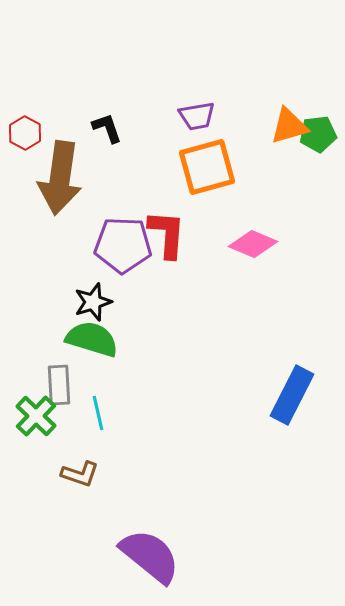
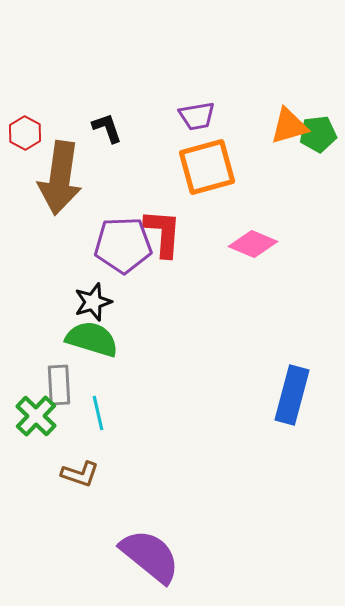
red L-shape: moved 4 px left, 1 px up
purple pentagon: rotated 4 degrees counterclockwise
blue rectangle: rotated 12 degrees counterclockwise
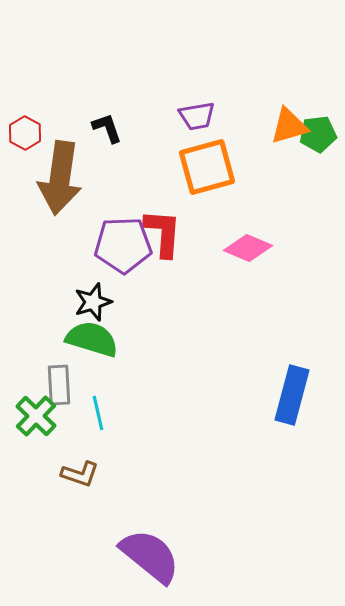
pink diamond: moved 5 px left, 4 px down
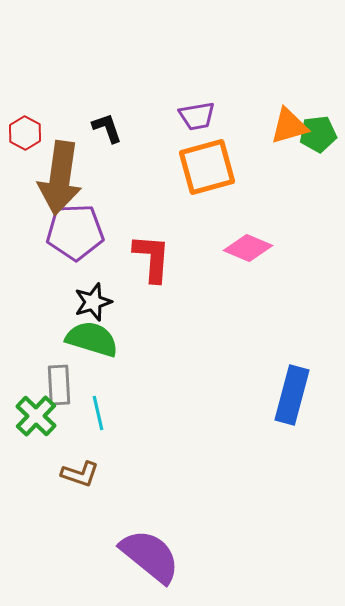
red L-shape: moved 11 px left, 25 px down
purple pentagon: moved 48 px left, 13 px up
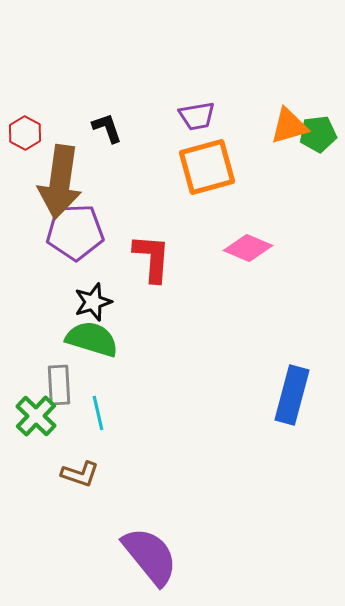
brown arrow: moved 4 px down
purple semicircle: rotated 12 degrees clockwise
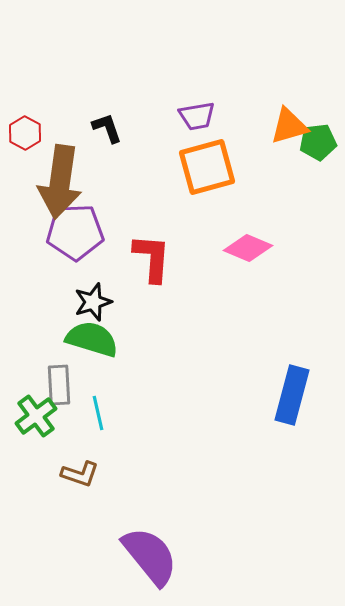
green pentagon: moved 8 px down
green cross: rotated 9 degrees clockwise
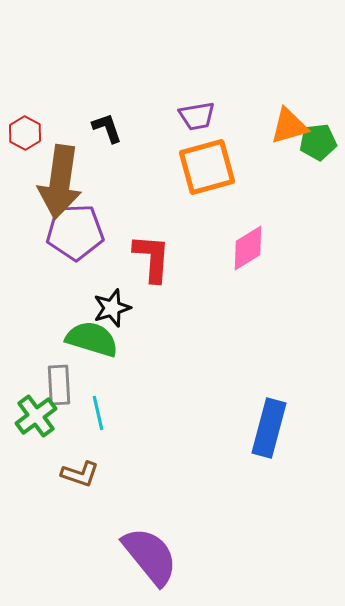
pink diamond: rotated 54 degrees counterclockwise
black star: moved 19 px right, 6 px down
blue rectangle: moved 23 px left, 33 px down
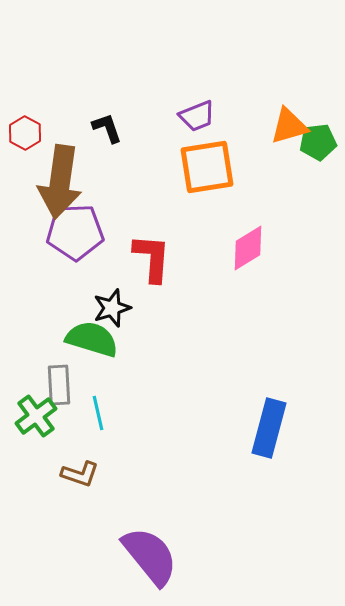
purple trapezoid: rotated 12 degrees counterclockwise
orange square: rotated 6 degrees clockwise
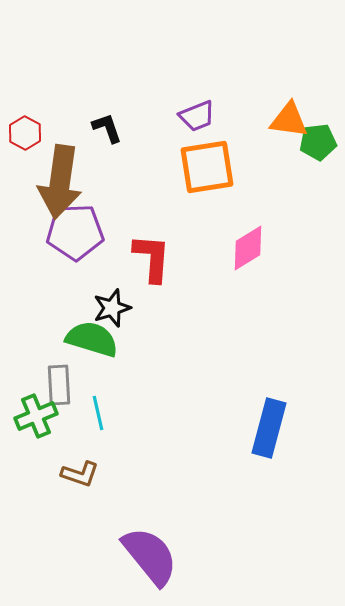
orange triangle: moved 6 px up; rotated 24 degrees clockwise
green cross: rotated 15 degrees clockwise
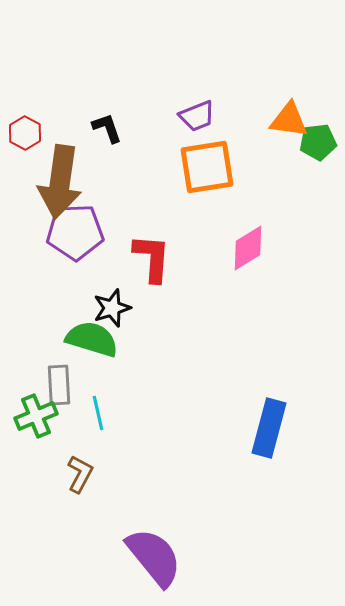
brown L-shape: rotated 81 degrees counterclockwise
purple semicircle: moved 4 px right, 1 px down
